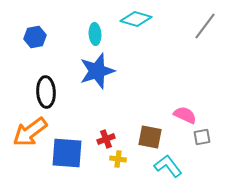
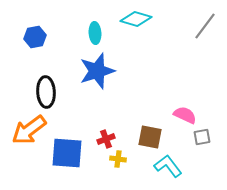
cyan ellipse: moved 1 px up
orange arrow: moved 1 px left, 2 px up
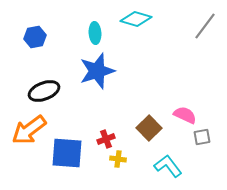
black ellipse: moved 2 px left, 1 px up; rotated 72 degrees clockwise
brown square: moved 1 px left, 9 px up; rotated 35 degrees clockwise
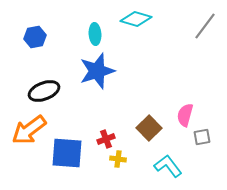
cyan ellipse: moved 1 px down
pink semicircle: rotated 100 degrees counterclockwise
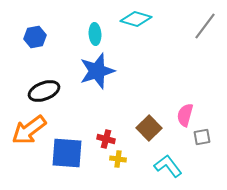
red cross: rotated 36 degrees clockwise
